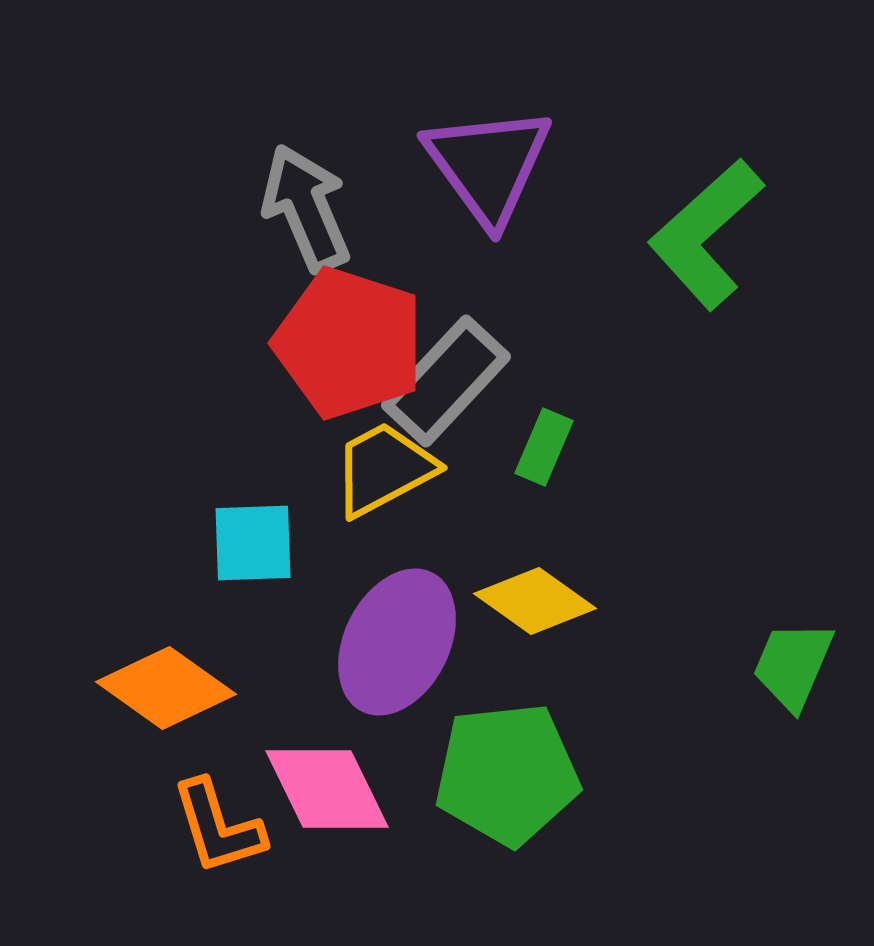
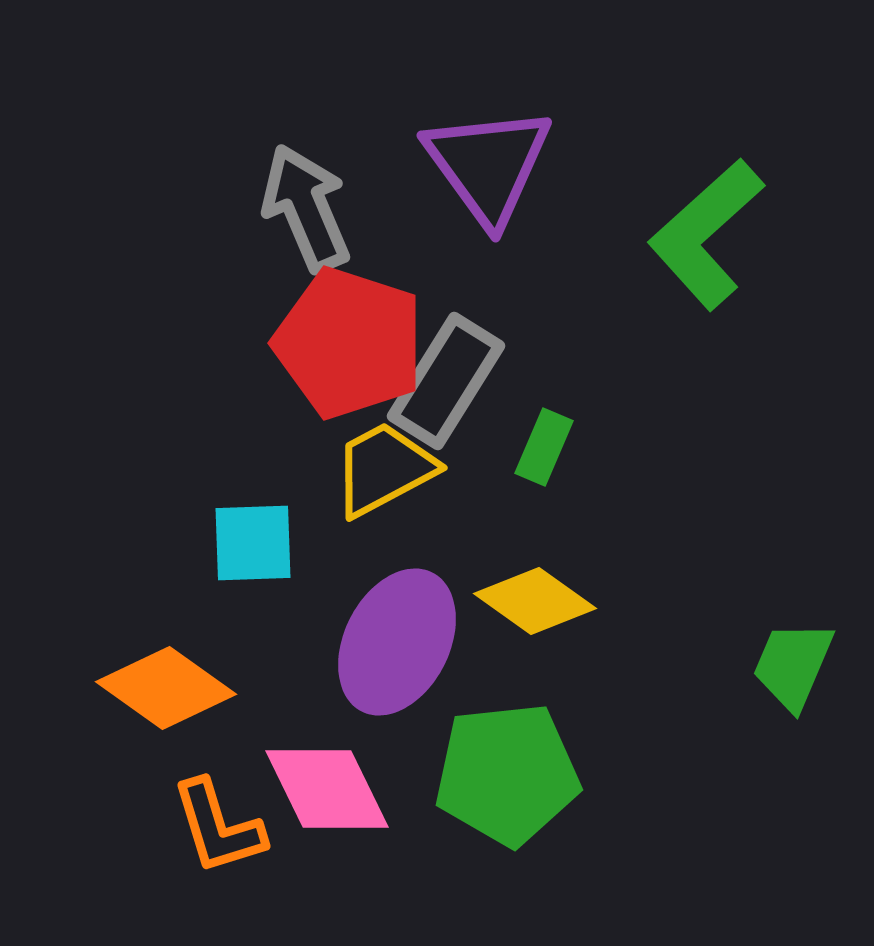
gray rectangle: rotated 11 degrees counterclockwise
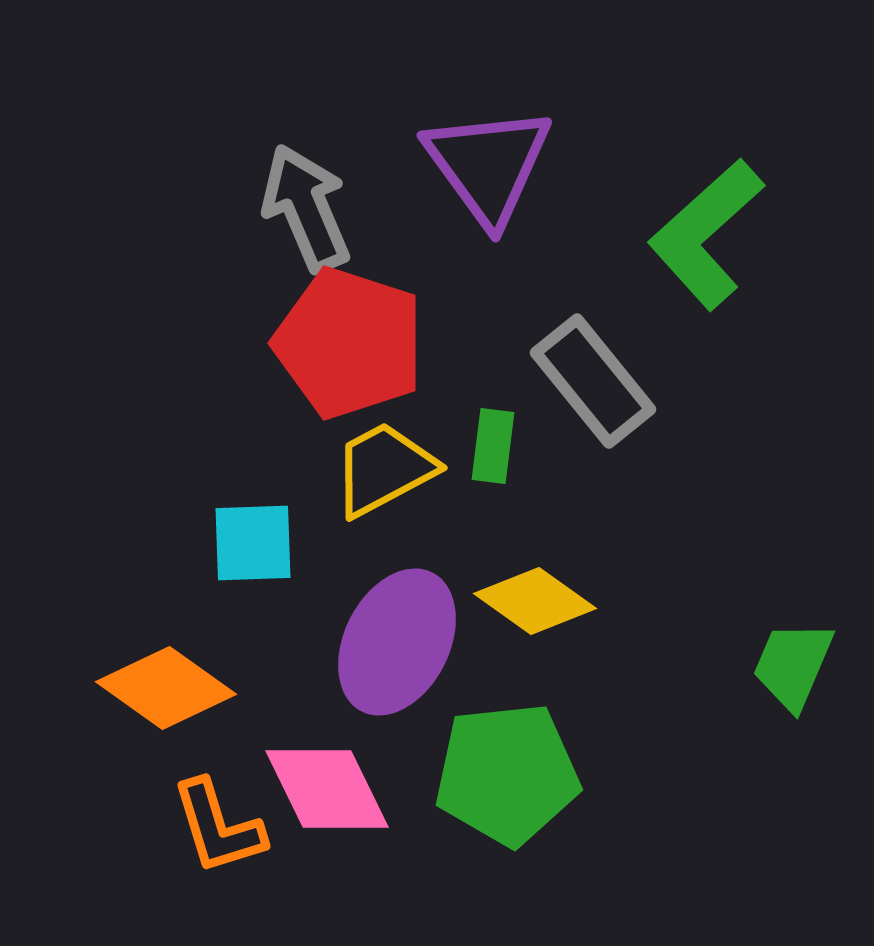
gray rectangle: moved 147 px right; rotated 71 degrees counterclockwise
green rectangle: moved 51 px left, 1 px up; rotated 16 degrees counterclockwise
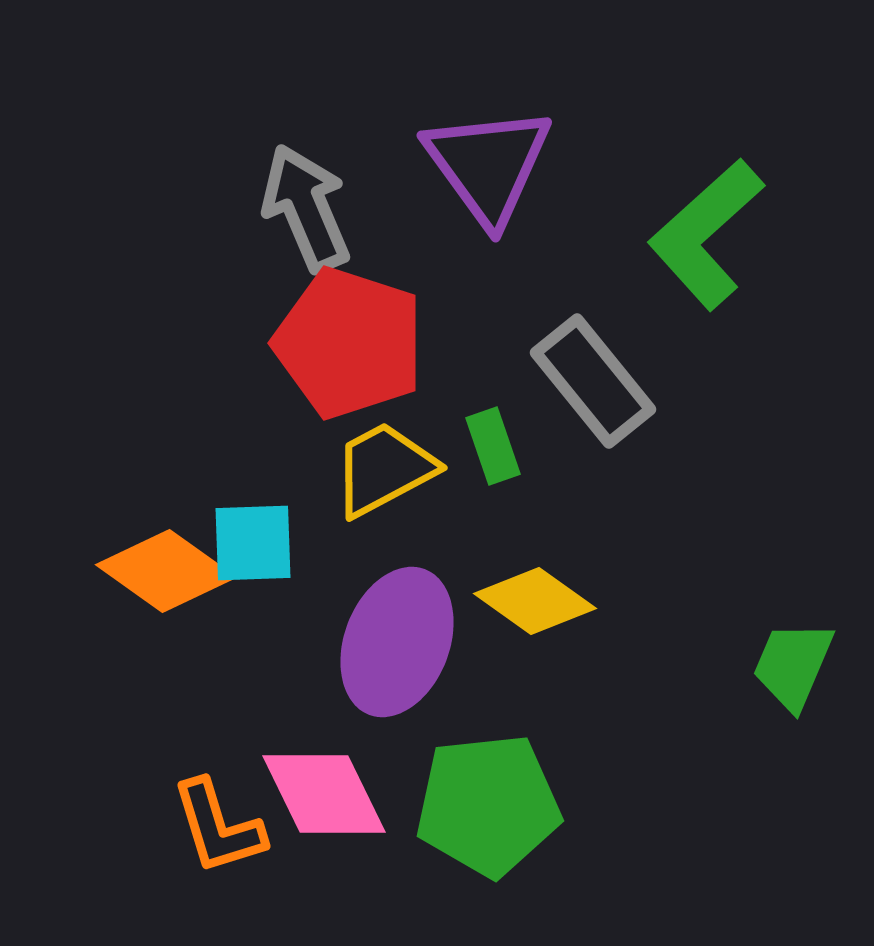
green rectangle: rotated 26 degrees counterclockwise
purple ellipse: rotated 6 degrees counterclockwise
orange diamond: moved 117 px up
green pentagon: moved 19 px left, 31 px down
pink diamond: moved 3 px left, 5 px down
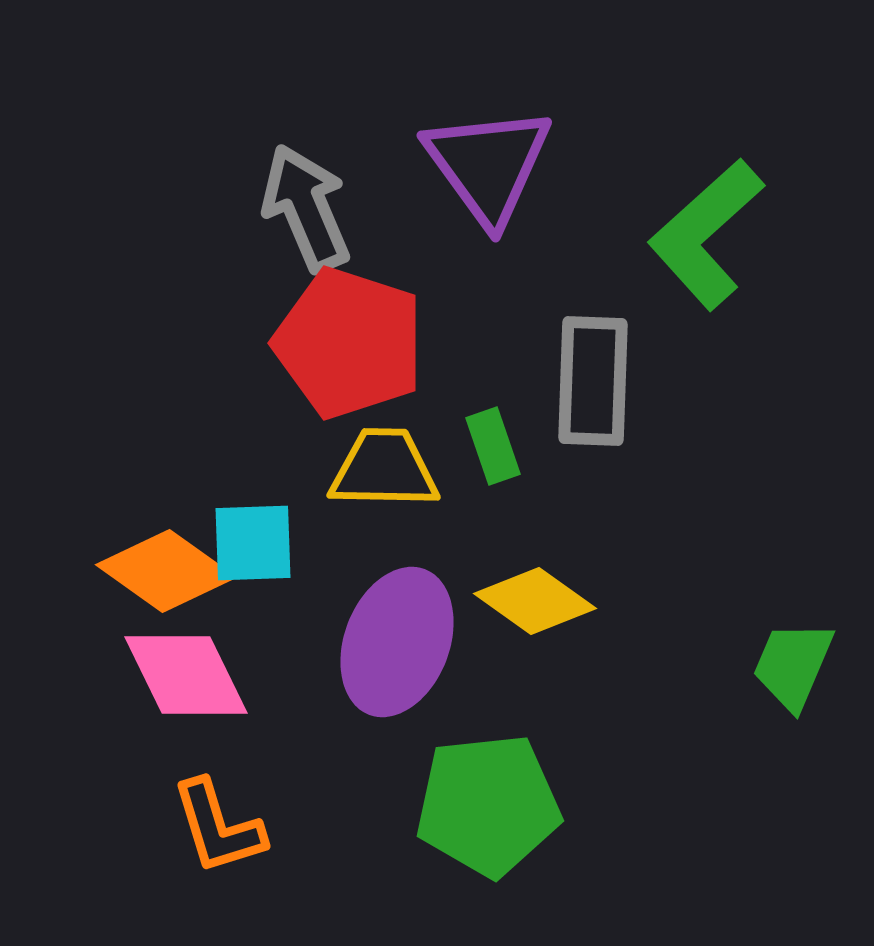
gray rectangle: rotated 41 degrees clockwise
yellow trapezoid: rotated 29 degrees clockwise
pink diamond: moved 138 px left, 119 px up
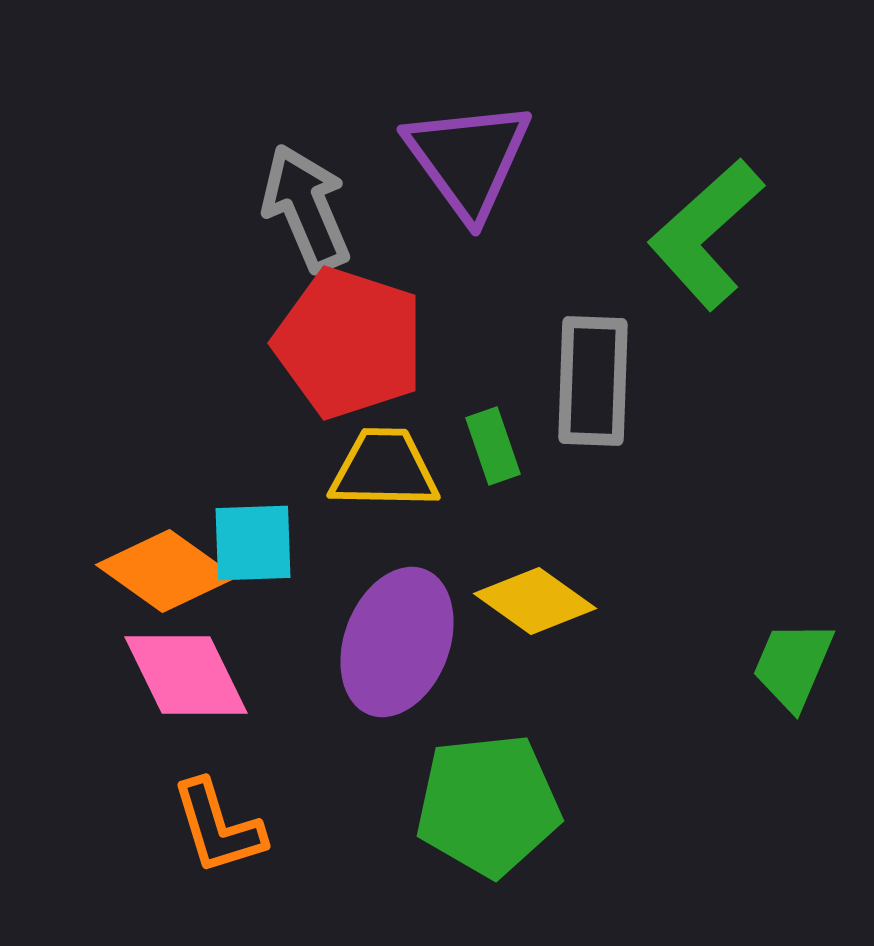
purple triangle: moved 20 px left, 6 px up
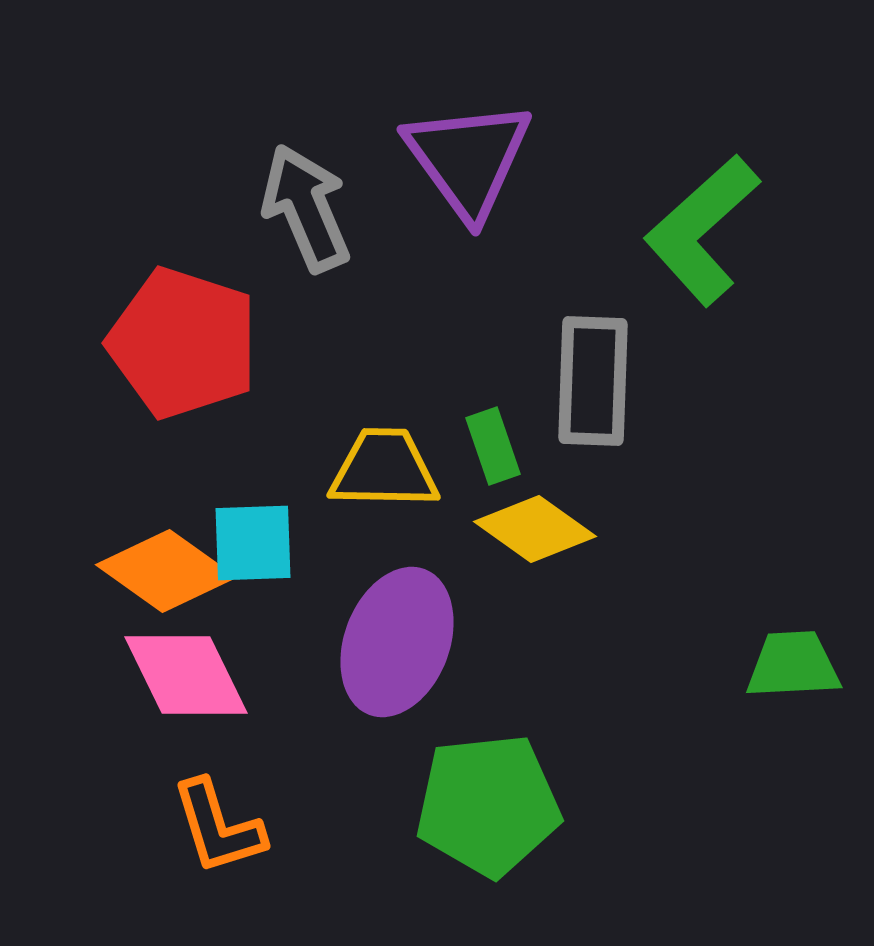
green L-shape: moved 4 px left, 4 px up
red pentagon: moved 166 px left
yellow diamond: moved 72 px up
green trapezoid: rotated 64 degrees clockwise
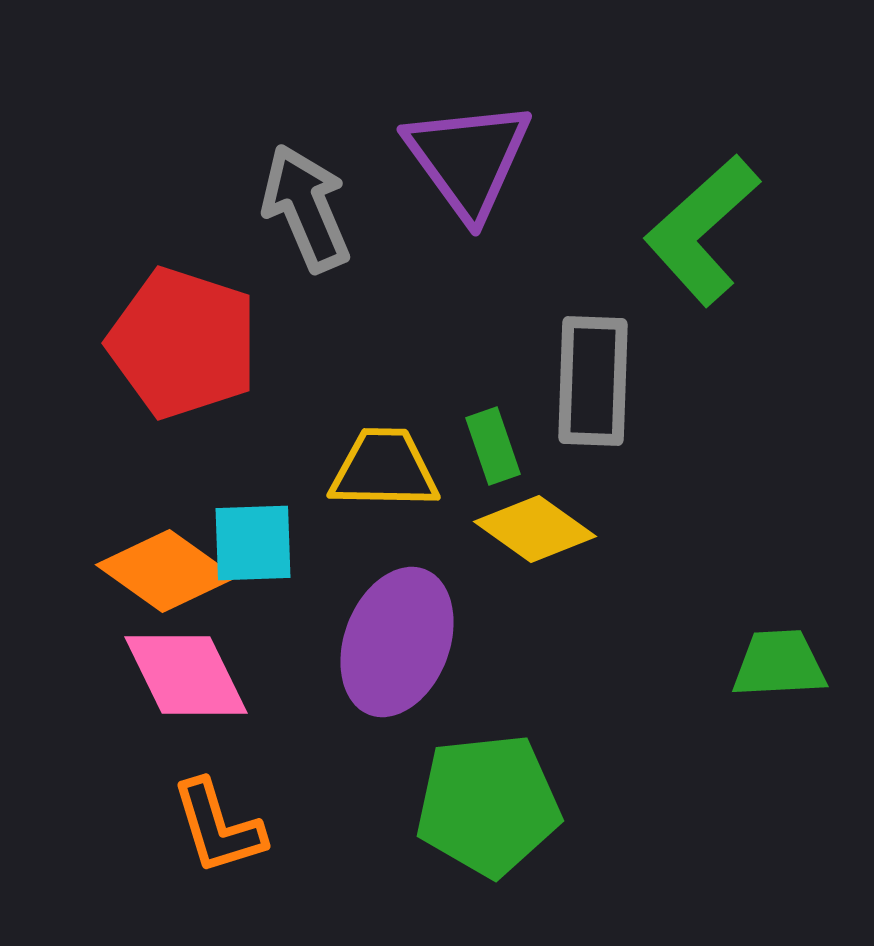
green trapezoid: moved 14 px left, 1 px up
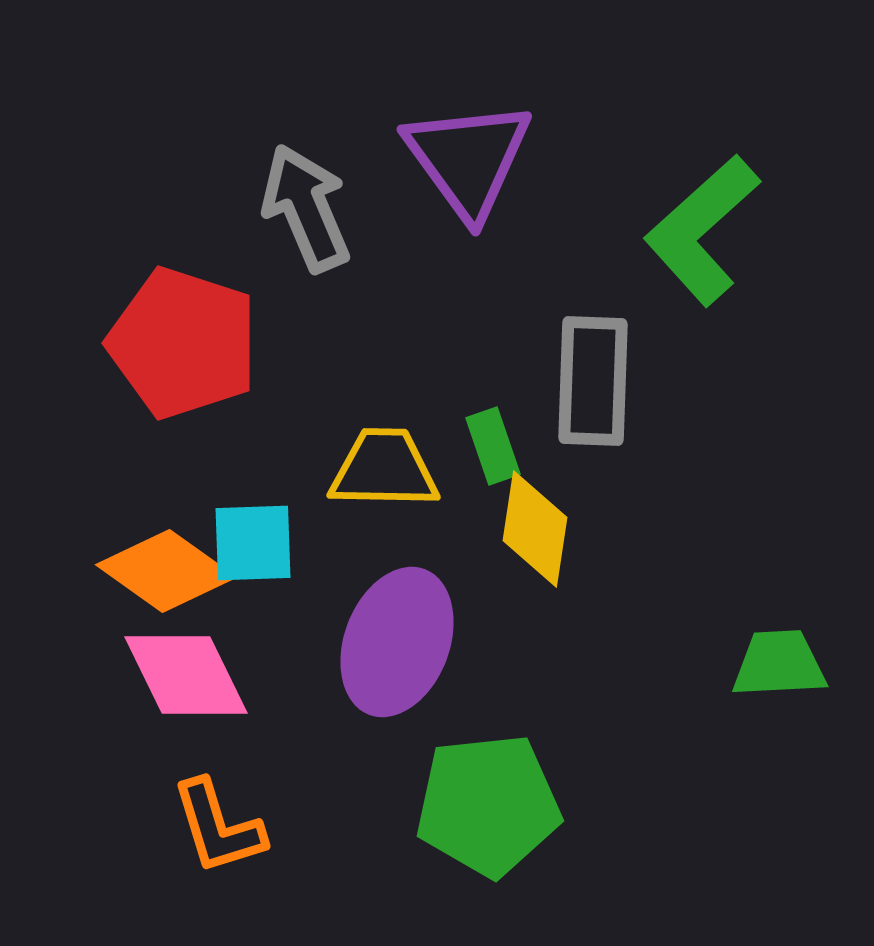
yellow diamond: rotated 63 degrees clockwise
